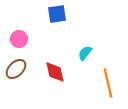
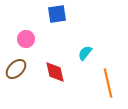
pink circle: moved 7 px right
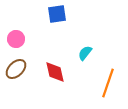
pink circle: moved 10 px left
orange line: rotated 32 degrees clockwise
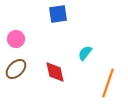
blue square: moved 1 px right
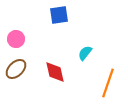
blue square: moved 1 px right, 1 px down
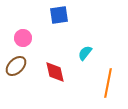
pink circle: moved 7 px right, 1 px up
brown ellipse: moved 3 px up
orange line: rotated 8 degrees counterclockwise
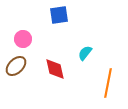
pink circle: moved 1 px down
red diamond: moved 3 px up
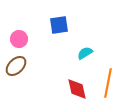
blue square: moved 10 px down
pink circle: moved 4 px left
cyan semicircle: rotated 21 degrees clockwise
red diamond: moved 22 px right, 20 px down
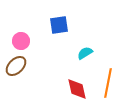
pink circle: moved 2 px right, 2 px down
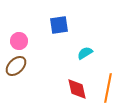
pink circle: moved 2 px left
orange line: moved 5 px down
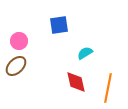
red diamond: moved 1 px left, 7 px up
